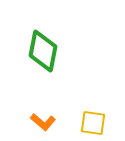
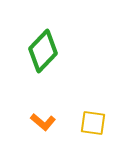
green diamond: rotated 33 degrees clockwise
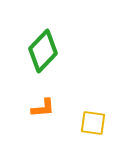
orange L-shape: moved 14 px up; rotated 45 degrees counterclockwise
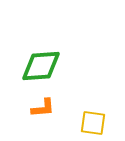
green diamond: moved 2 px left, 15 px down; rotated 42 degrees clockwise
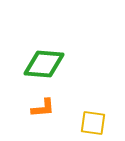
green diamond: moved 3 px right, 2 px up; rotated 9 degrees clockwise
